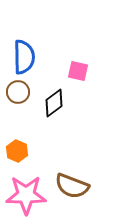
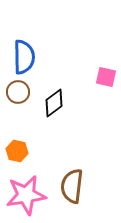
pink square: moved 28 px right, 6 px down
orange hexagon: rotated 10 degrees counterclockwise
brown semicircle: rotated 76 degrees clockwise
pink star: rotated 9 degrees counterclockwise
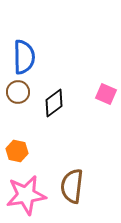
pink square: moved 17 px down; rotated 10 degrees clockwise
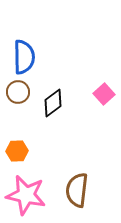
pink square: moved 2 px left; rotated 25 degrees clockwise
black diamond: moved 1 px left
orange hexagon: rotated 15 degrees counterclockwise
brown semicircle: moved 5 px right, 4 px down
pink star: rotated 21 degrees clockwise
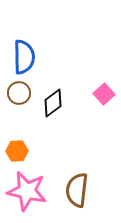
brown circle: moved 1 px right, 1 px down
pink star: moved 1 px right, 4 px up
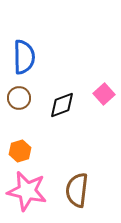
brown circle: moved 5 px down
black diamond: moved 9 px right, 2 px down; rotated 16 degrees clockwise
orange hexagon: moved 3 px right; rotated 15 degrees counterclockwise
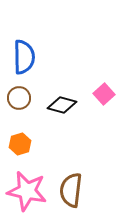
black diamond: rotated 36 degrees clockwise
orange hexagon: moved 7 px up
brown semicircle: moved 6 px left
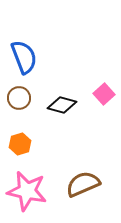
blue semicircle: rotated 20 degrees counterclockwise
brown semicircle: moved 12 px right, 6 px up; rotated 60 degrees clockwise
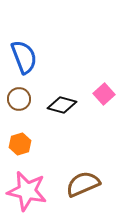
brown circle: moved 1 px down
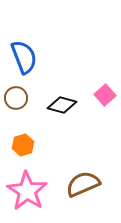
pink square: moved 1 px right, 1 px down
brown circle: moved 3 px left, 1 px up
orange hexagon: moved 3 px right, 1 px down
pink star: rotated 21 degrees clockwise
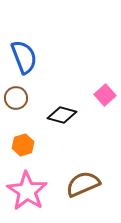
black diamond: moved 10 px down
